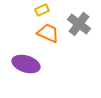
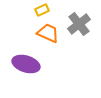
gray cross: rotated 15 degrees clockwise
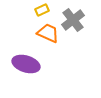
gray cross: moved 6 px left, 4 px up
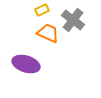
gray cross: rotated 15 degrees counterclockwise
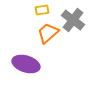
yellow rectangle: rotated 16 degrees clockwise
orange trapezoid: rotated 65 degrees counterclockwise
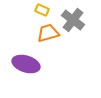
yellow rectangle: rotated 32 degrees clockwise
orange trapezoid: rotated 25 degrees clockwise
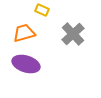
gray cross: moved 14 px down; rotated 10 degrees clockwise
orange trapezoid: moved 24 px left
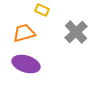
gray cross: moved 3 px right, 2 px up
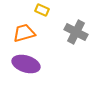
gray cross: rotated 20 degrees counterclockwise
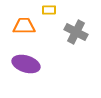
yellow rectangle: moved 7 px right; rotated 24 degrees counterclockwise
orange trapezoid: moved 7 px up; rotated 15 degrees clockwise
